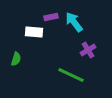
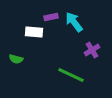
purple cross: moved 4 px right
green semicircle: rotated 88 degrees clockwise
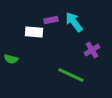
purple rectangle: moved 3 px down
green semicircle: moved 5 px left
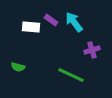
purple rectangle: rotated 48 degrees clockwise
white rectangle: moved 3 px left, 5 px up
purple cross: rotated 14 degrees clockwise
green semicircle: moved 7 px right, 8 px down
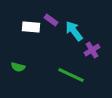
cyan arrow: moved 9 px down
purple cross: rotated 14 degrees counterclockwise
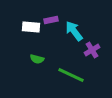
purple rectangle: rotated 48 degrees counterclockwise
green semicircle: moved 19 px right, 8 px up
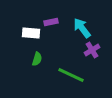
purple rectangle: moved 2 px down
white rectangle: moved 6 px down
cyan arrow: moved 8 px right, 3 px up
green semicircle: rotated 88 degrees counterclockwise
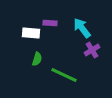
purple rectangle: moved 1 px left, 1 px down; rotated 16 degrees clockwise
green line: moved 7 px left
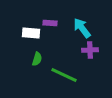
purple cross: moved 2 px left; rotated 28 degrees clockwise
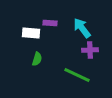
green line: moved 13 px right
